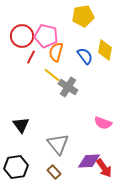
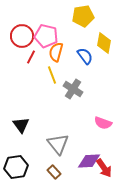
yellow diamond: moved 1 px left, 7 px up
yellow line: rotated 30 degrees clockwise
gray cross: moved 5 px right, 2 px down
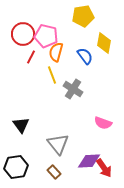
red circle: moved 1 px right, 2 px up
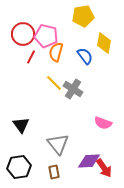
yellow line: moved 2 px right, 8 px down; rotated 24 degrees counterclockwise
black hexagon: moved 3 px right
brown rectangle: rotated 32 degrees clockwise
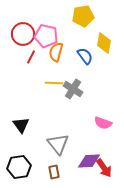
yellow line: rotated 42 degrees counterclockwise
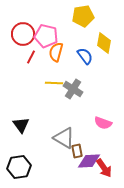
gray triangle: moved 6 px right, 6 px up; rotated 20 degrees counterclockwise
brown rectangle: moved 23 px right, 21 px up
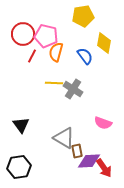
red line: moved 1 px right, 1 px up
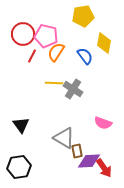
orange semicircle: rotated 18 degrees clockwise
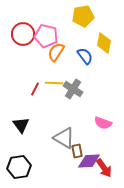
red line: moved 3 px right, 33 px down
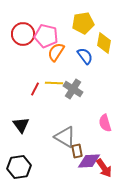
yellow pentagon: moved 7 px down
pink semicircle: moved 2 px right; rotated 54 degrees clockwise
gray triangle: moved 1 px right, 1 px up
